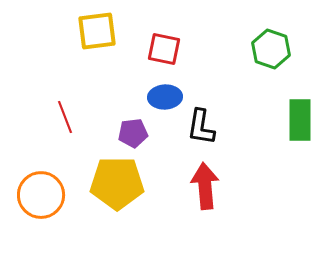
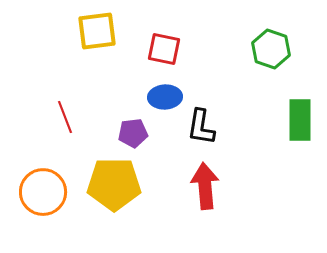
yellow pentagon: moved 3 px left, 1 px down
orange circle: moved 2 px right, 3 px up
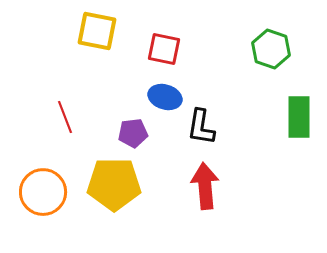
yellow square: rotated 18 degrees clockwise
blue ellipse: rotated 20 degrees clockwise
green rectangle: moved 1 px left, 3 px up
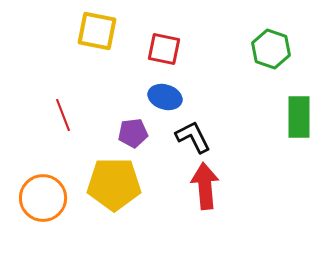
red line: moved 2 px left, 2 px up
black L-shape: moved 8 px left, 10 px down; rotated 144 degrees clockwise
orange circle: moved 6 px down
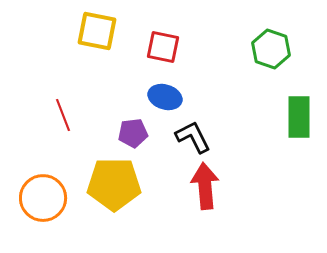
red square: moved 1 px left, 2 px up
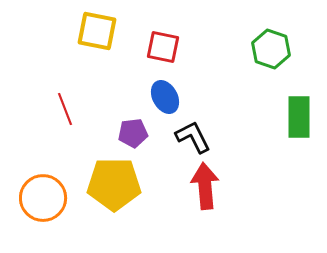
blue ellipse: rotated 44 degrees clockwise
red line: moved 2 px right, 6 px up
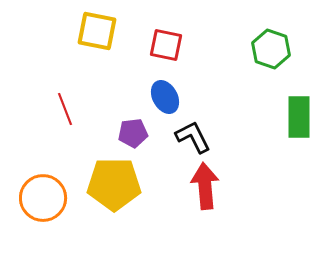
red square: moved 3 px right, 2 px up
